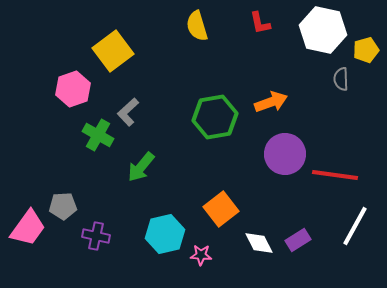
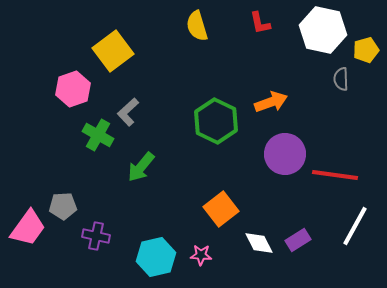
green hexagon: moved 1 px right, 4 px down; rotated 24 degrees counterclockwise
cyan hexagon: moved 9 px left, 23 px down
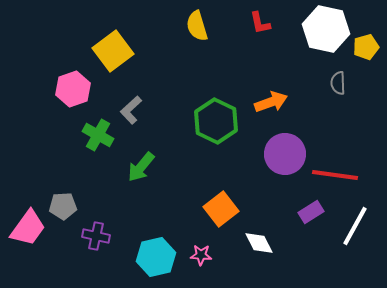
white hexagon: moved 3 px right, 1 px up
yellow pentagon: moved 3 px up
gray semicircle: moved 3 px left, 4 px down
gray L-shape: moved 3 px right, 2 px up
purple rectangle: moved 13 px right, 28 px up
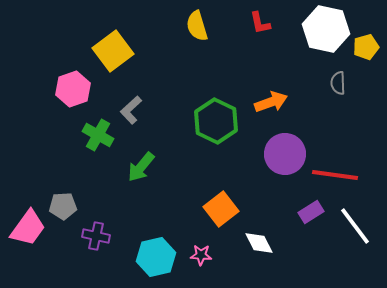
white line: rotated 66 degrees counterclockwise
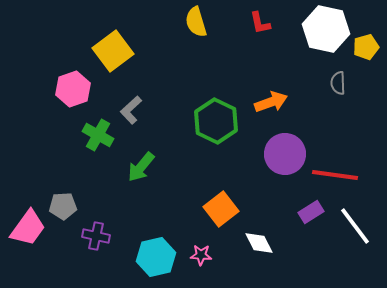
yellow semicircle: moved 1 px left, 4 px up
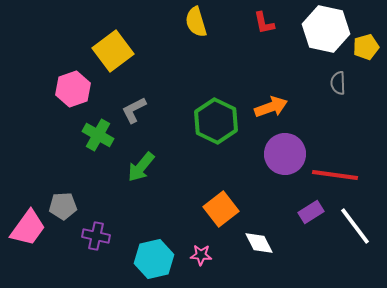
red L-shape: moved 4 px right
orange arrow: moved 5 px down
gray L-shape: moved 3 px right; rotated 16 degrees clockwise
cyan hexagon: moved 2 px left, 2 px down
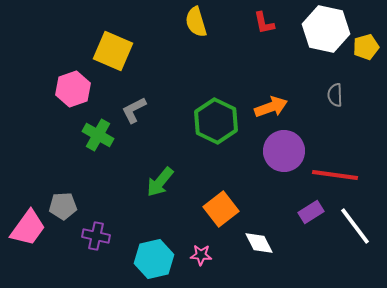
yellow square: rotated 30 degrees counterclockwise
gray semicircle: moved 3 px left, 12 px down
purple circle: moved 1 px left, 3 px up
green arrow: moved 19 px right, 15 px down
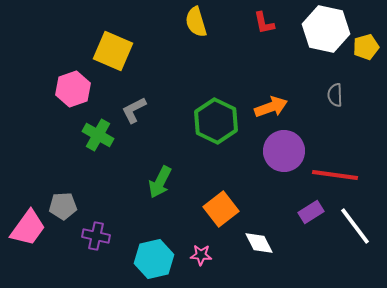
green arrow: rotated 12 degrees counterclockwise
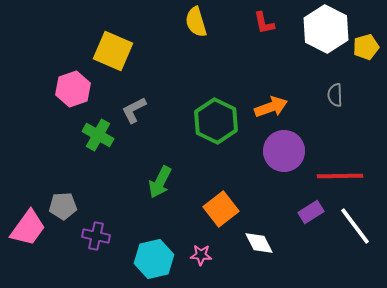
white hexagon: rotated 15 degrees clockwise
red line: moved 5 px right, 1 px down; rotated 9 degrees counterclockwise
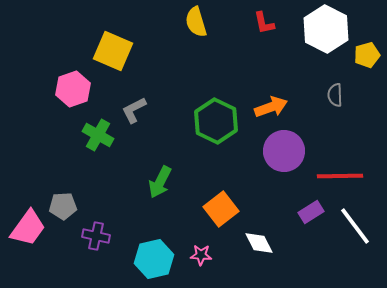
yellow pentagon: moved 1 px right, 8 px down
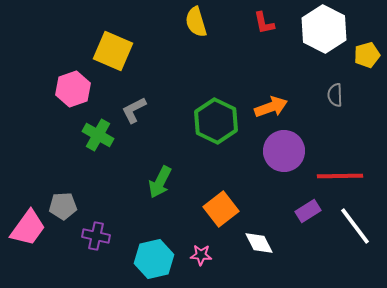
white hexagon: moved 2 px left
purple rectangle: moved 3 px left, 1 px up
